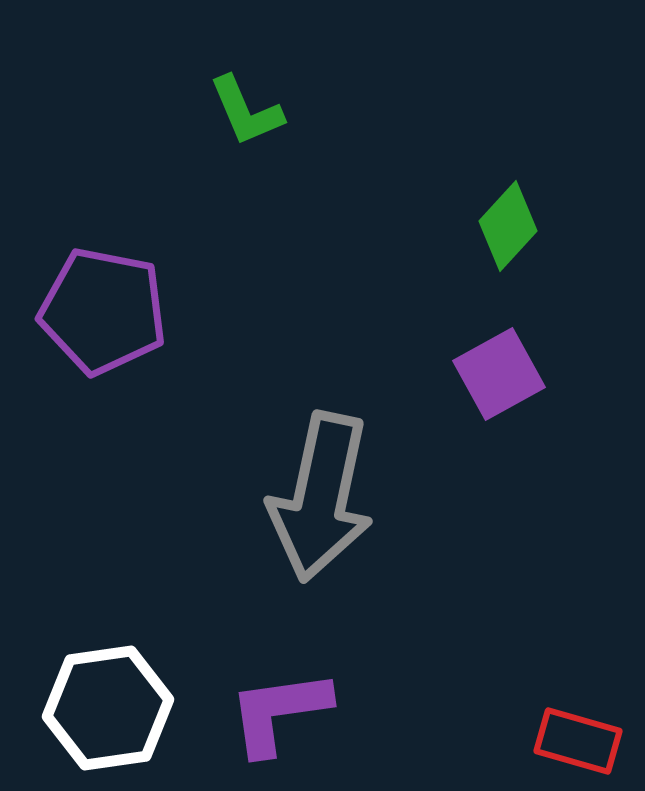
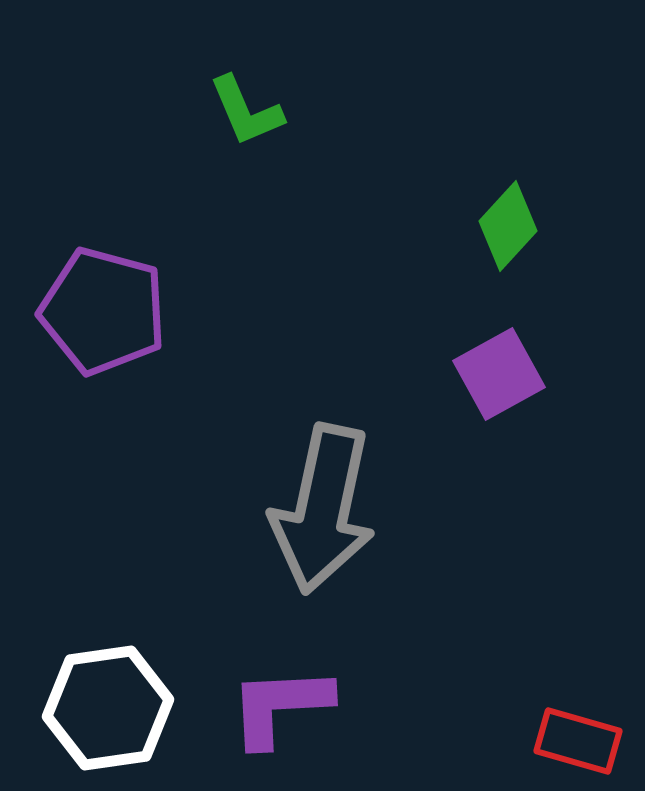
purple pentagon: rotated 4 degrees clockwise
gray arrow: moved 2 px right, 12 px down
purple L-shape: moved 1 px right, 6 px up; rotated 5 degrees clockwise
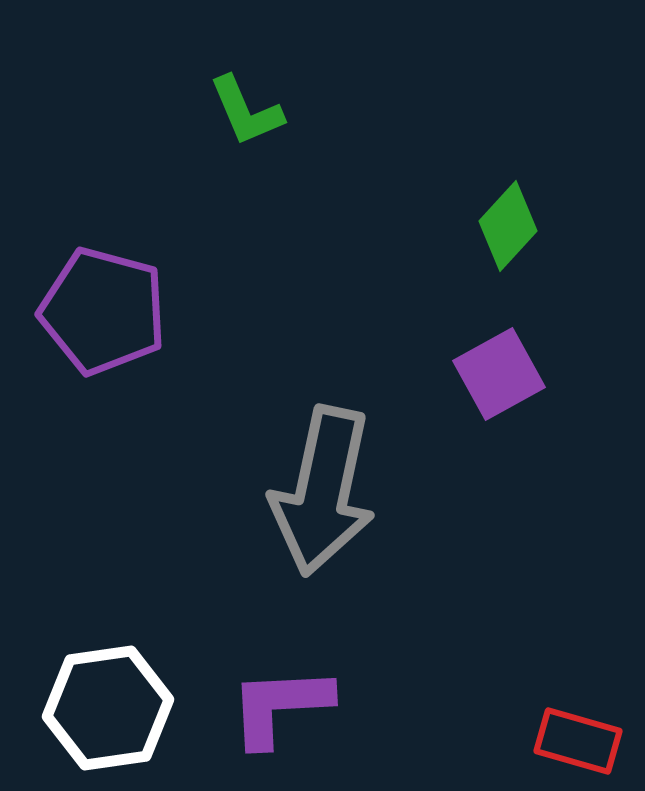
gray arrow: moved 18 px up
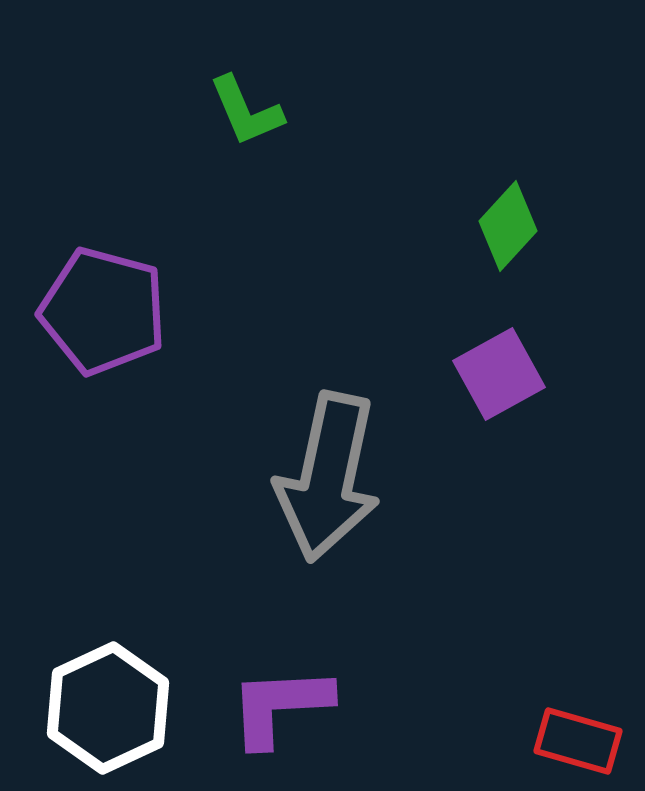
gray arrow: moved 5 px right, 14 px up
white hexagon: rotated 17 degrees counterclockwise
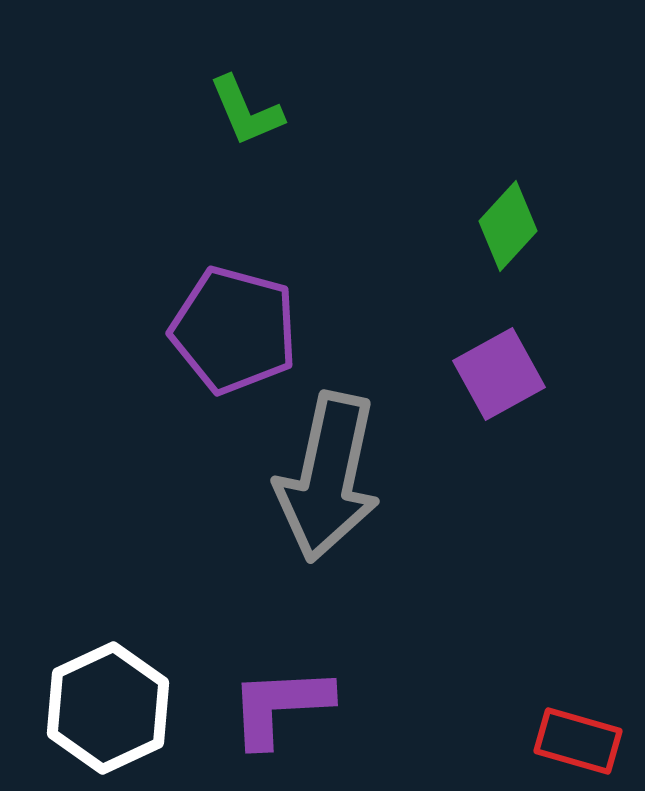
purple pentagon: moved 131 px right, 19 px down
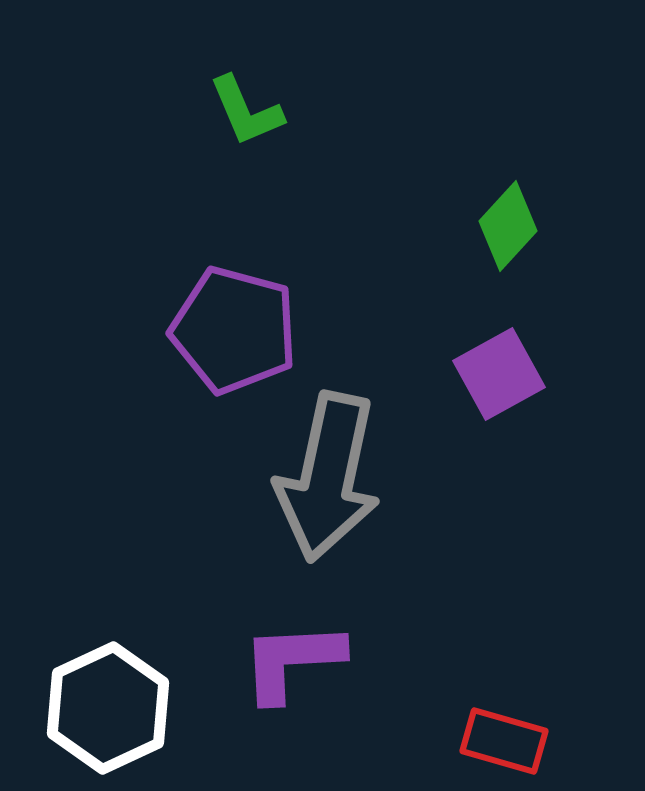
purple L-shape: moved 12 px right, 45 px up
red rectangle: moved 74 px left
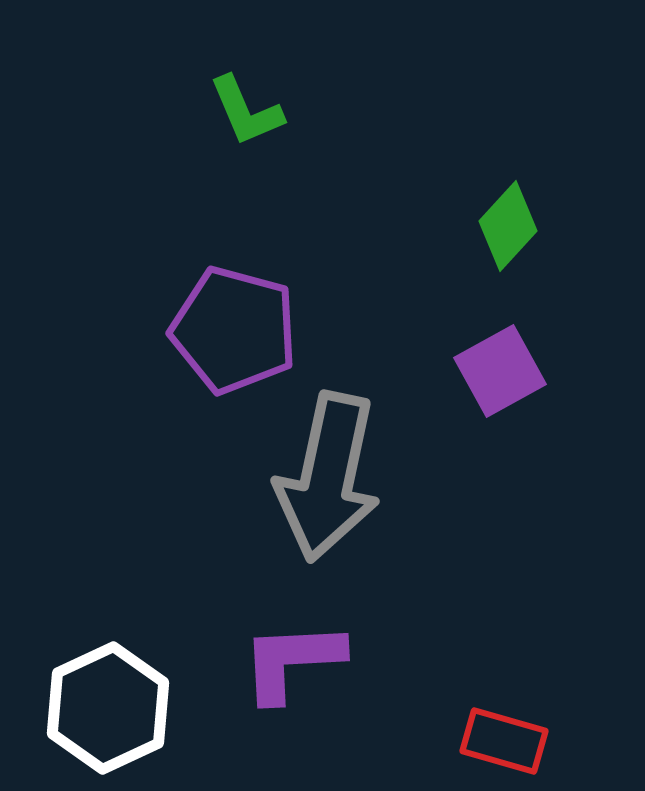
purple square: moved 1 px right, 3 px up
